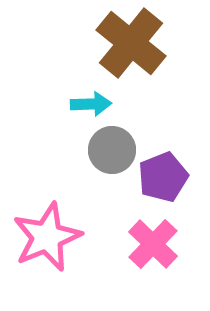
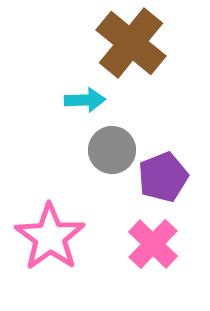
cyan arrow: moved 6 px left, 4 px up
pink star: moved 3 px right; rotated 14 degrees counterclockwise
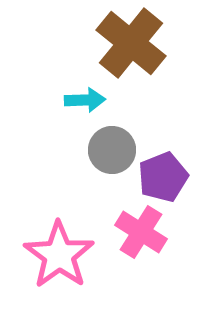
pink star: moved 9 px right, 18 px down
pink cross: moved 12 px left, 12 px up; rotated 12 degrees counterclockwise
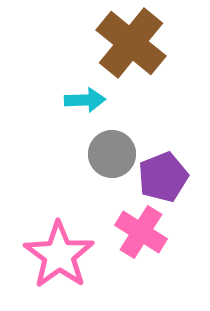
gray circle: moved 4 px down
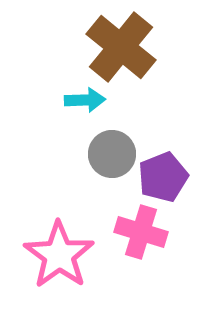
brown cross: moved 10 px left, 4 px down
pink cross: rotated 15 degrees counterclockwise
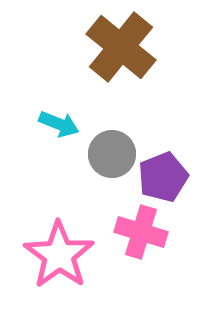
cyan arrow: moved 26 px left, 24 px down; rotated 24 degrees clockwise
